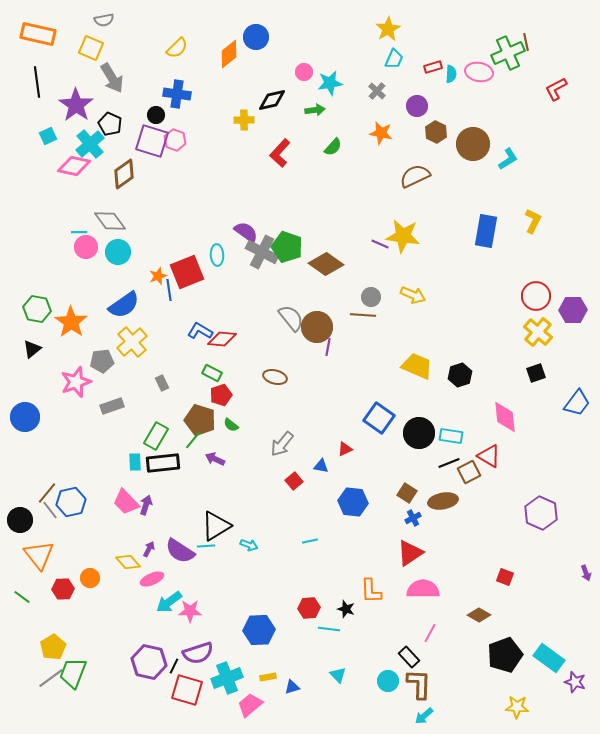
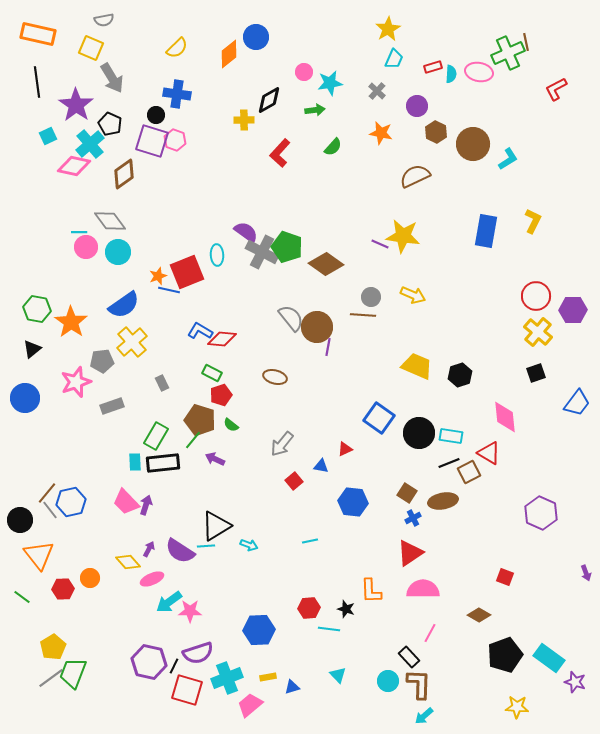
black diamond at (272, 100): moved 3 px left; rotated 16 degrees counterclockwise
blue line at (169, 290): rotated 70 degrees counterclockwise
blue circle at (25, 417): moved 19 px up
red triangle at (489, 456): moved 3 px up
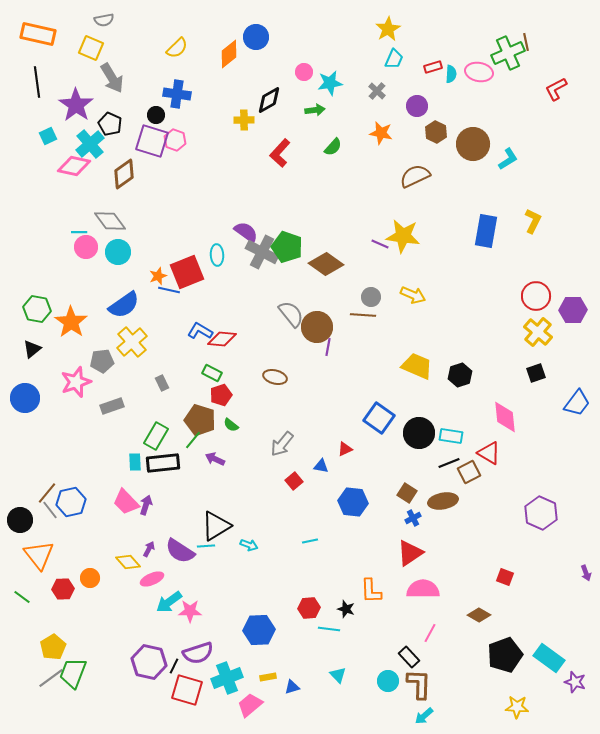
gray semicircle at (291, 318): moved 4 px up
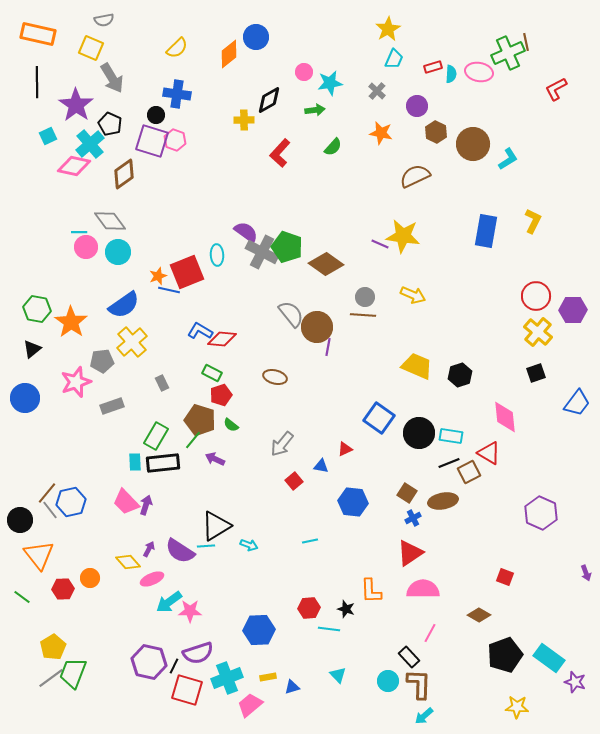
black line at (37, 82): rotated 8 degrees clockwise
gray circle at (371, 297): moved 6 px left
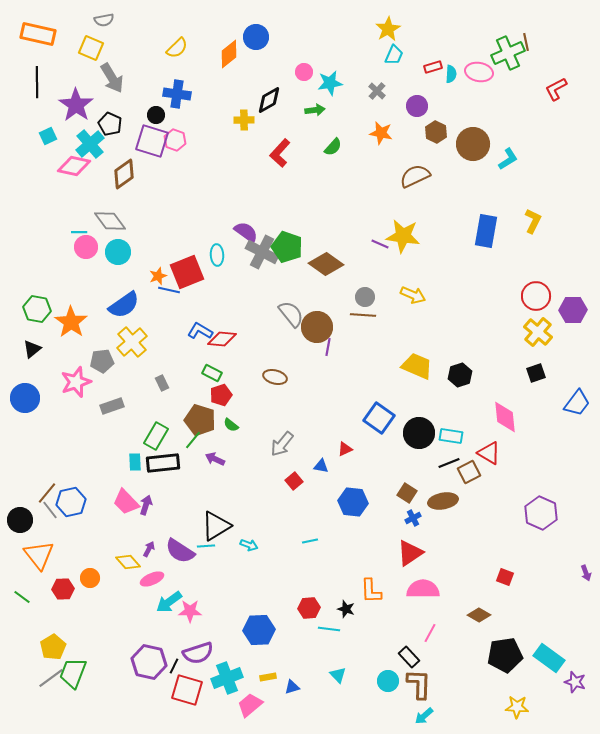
cyan trapezoid at (394, 59): moved 4 px up
black pentagon at (505, 655): rotated 12 degrees clockwise
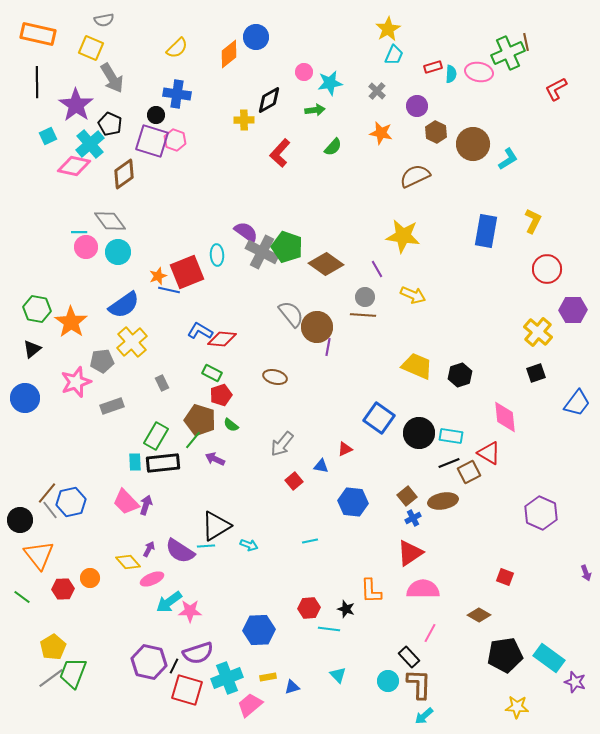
purple line at (380, 244): moved 3 px left, 25 px down; rotated 36 degrees clockwise
red circle at (536, 296): moved 11 px right, 27 px up
brown square at (407, 493): moved 3 px down; rotated 18 degrees clockwise
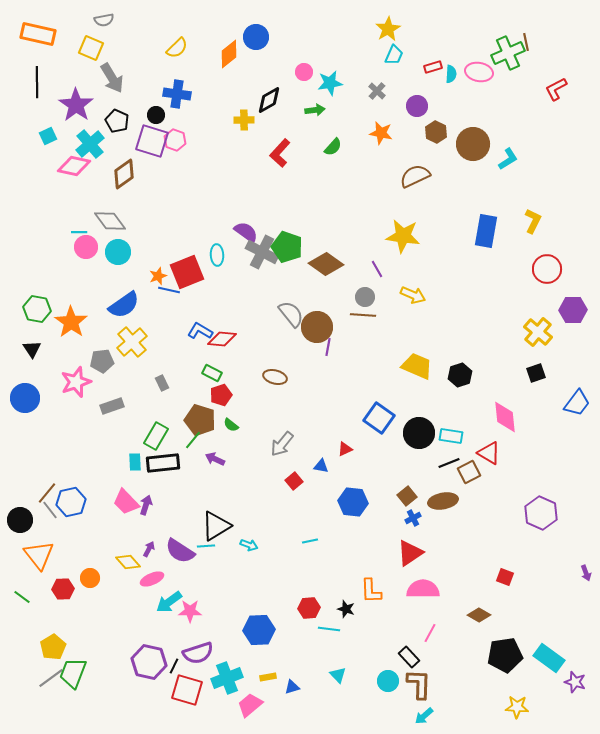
black pentagon at (110, 124): moved 7 px right, 3 px up
black triangle at (32, 349): rotated 24 degrees counterclockwise
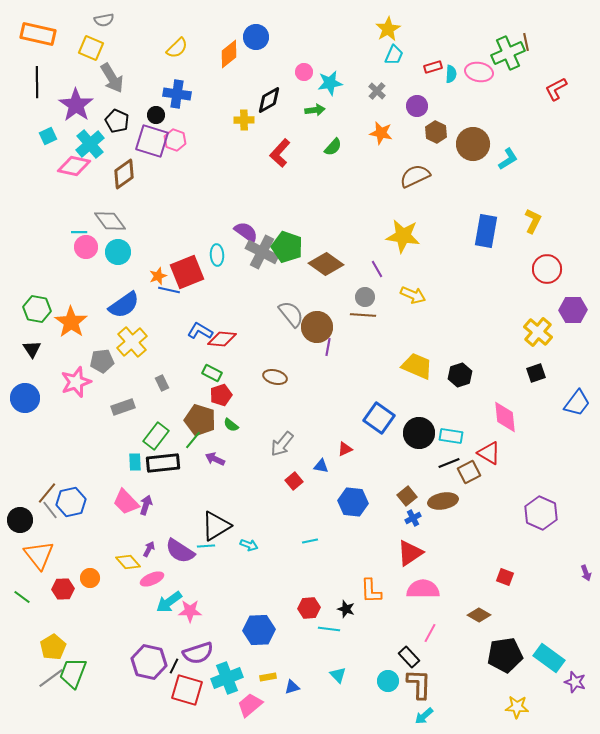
gray rectangle at (112, 406): moved 11 px right, 1 px down
green rectangle at (156, 436): rotated 8 degrees clockwise
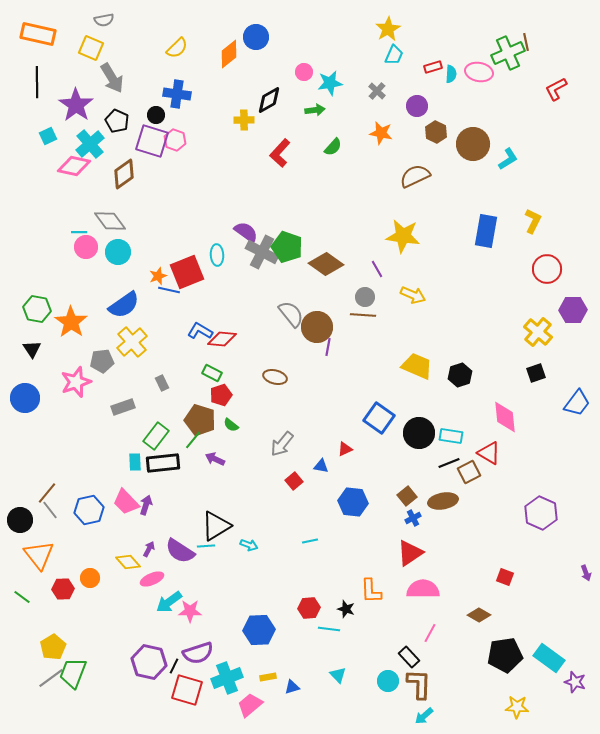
blue hexagon at (71, 502): moved 18 px right, 8 px down
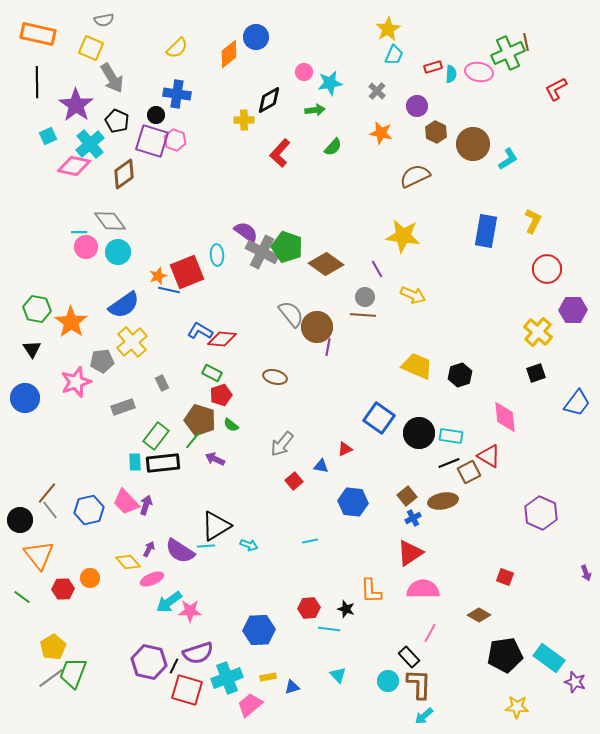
red triangle at (489, 453): moved 3 px down
